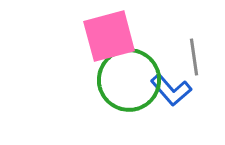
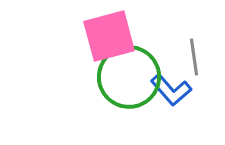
green circle: moved 3 px up
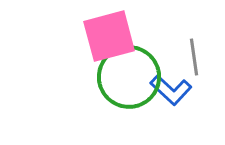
blue L-shape: rotated 6 degrees counterclockwise
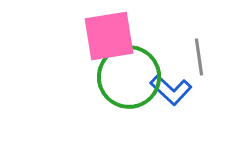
pink square: rotated 6 degrees clockwise
gray line: moved 5 px right
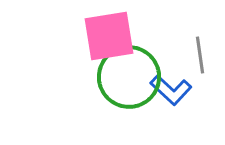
gray line: moved 1 px right, 2 px up
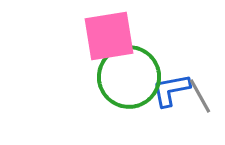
gray line: moved 41 px down; rotated 21 degrees counterclockwise
blue L-shape: rotated 126 degrees clockwise
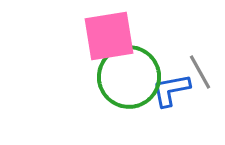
gray line: moved 24 px up
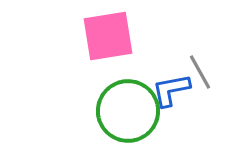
pink square: moved 1 px left
green circle: moved 1 px left, 34 px down
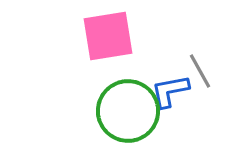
gray line: moved 1 px up
blue L-shape: moved 1 px left, 1 px down
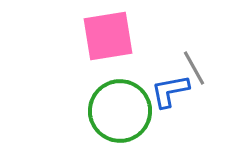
gray line: moved 6 px left, 3 px up
green circle: moved 8 px left
